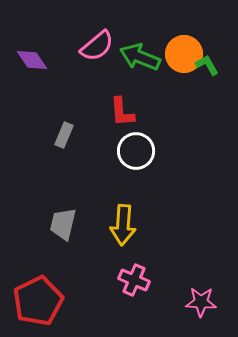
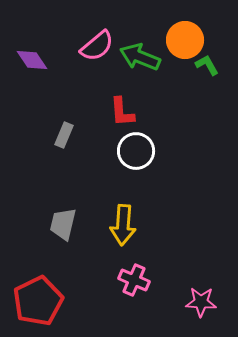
orange circle: moved 1 px right, 14 px up
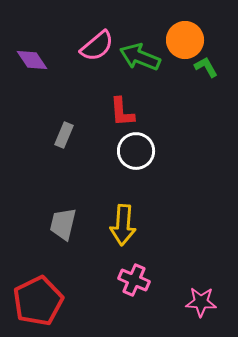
green L-shape: moved 1 px left, 2 px down
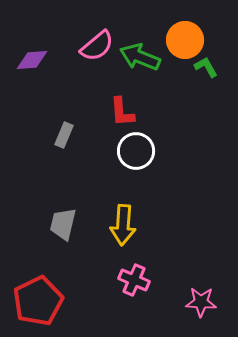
purple diamond: rotated 60 degrees counterclockwise
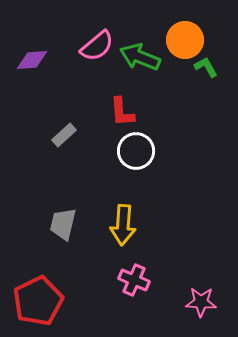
gray rectangle: rotated 25 degrees clockwise
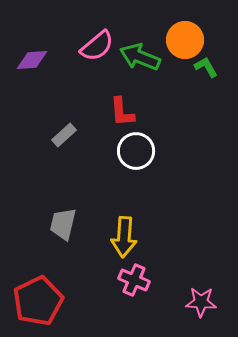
yellow arrow: moved 1 px right, 12 px down
